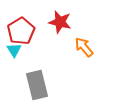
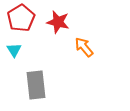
red star: moved 2 px left
red pentagon: moved 13 px up
gray rectangle: moved 1 px left; rotated 8 degrees clockwise
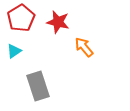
cyan triangle: moved 1 px down; rotated 28 degrees clockwise
gray rectangle: moved 2 px right, 1 px down; rotated 12 degrees counterclockwise
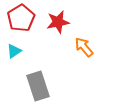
red star: rotated 25 degrees counterclockwise
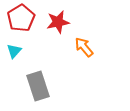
cyan triangle: rotated 14 degrees counterclockwise
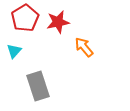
red pentagon: moved 4 px right
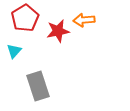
red star: moved 9 px down
orange arrow: moved 27 px up; rotated 55 degrees counterclockwise
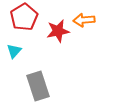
red pentagon: moved 1 px left, 1 px up
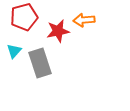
red pentagon: rotated 16 degrees clockwise
gray rectangle: moved 2 px right, 23 px up
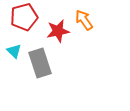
orange arrow: rotated 60 degrees clockwise
cyan triangle: rotated 28 degrees counterclockwise
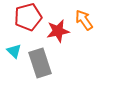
red pentagon: moved 4 px right
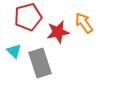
orange arrow: moved 3 px down
red star: moved 1 px down
